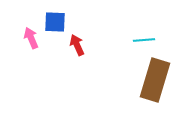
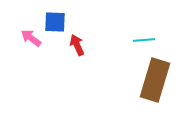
pink arrow: rotated 30 degrees counterclockwise
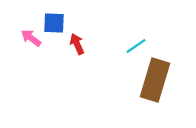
blue square: moved 1 px left, 1 px down
cyan line: moved 8 px left, 6 px down; rotated 30 degrees counterclockwise
red arrow: moved 1 px up
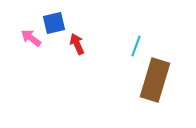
blue square: rotated 15 degrees counterclockwise
cyan line: rotated 35 degrees counterclockwise
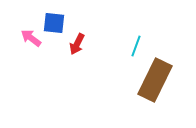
blue square: rotated 20 degrees clockwise
red arrow: rotated 130 degrees counterclockwise
brown rectangle: rotated 9 degrees clockwise
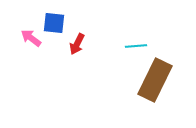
cyan line: rotated 65 degrees clockwise
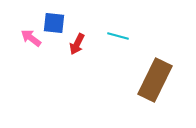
cyan line: moved 18 px left, 10 px up; rotated 20 degrees clockwise
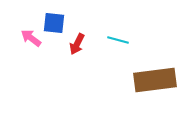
cyan line: moved 4 px down
brown rectangle: rotated 57 degrees clockwise
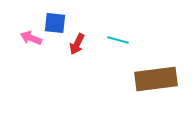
blue square: moved 1 px right
pink arrow: rotated 15 degrees counterclockwise
brown rectangle: moved 1 px right, 1 px up
